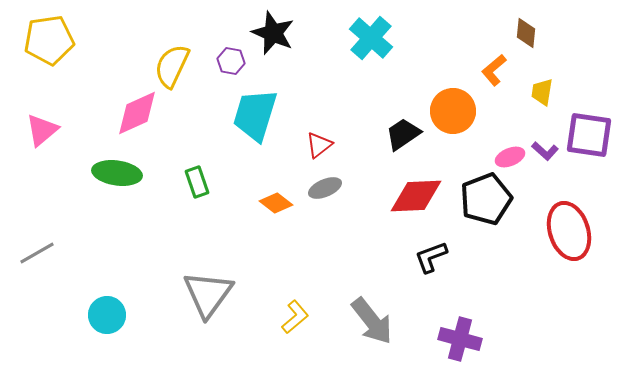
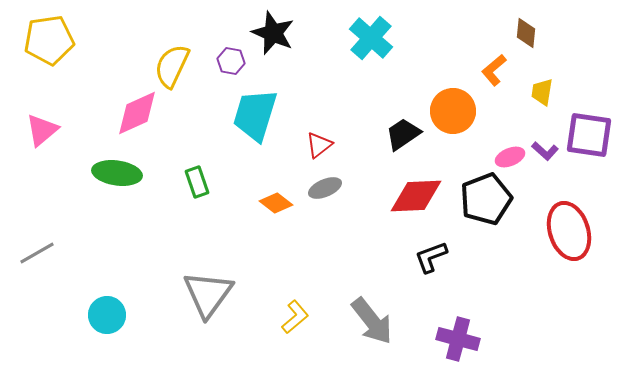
purple cross: moved 2 px left
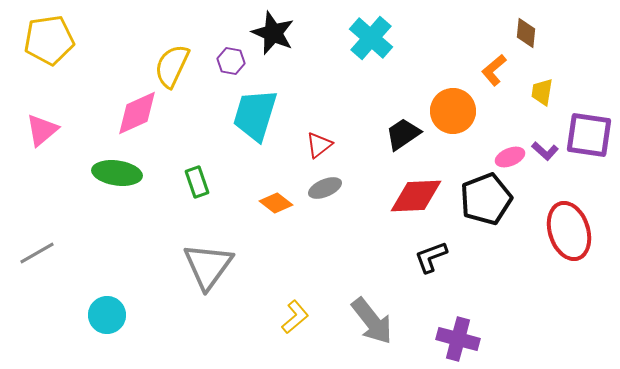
gray triangle: moved 28 px up
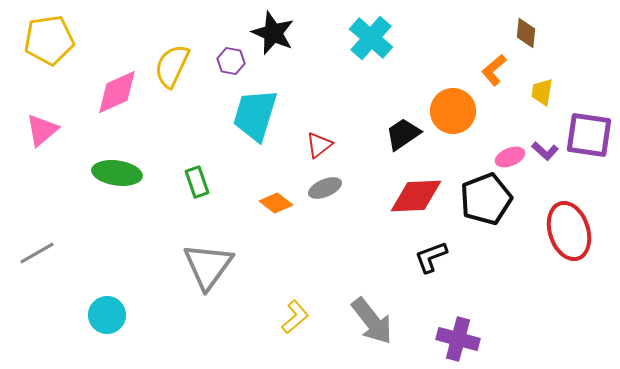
pink diamond: moved 20 px left, 21 px up
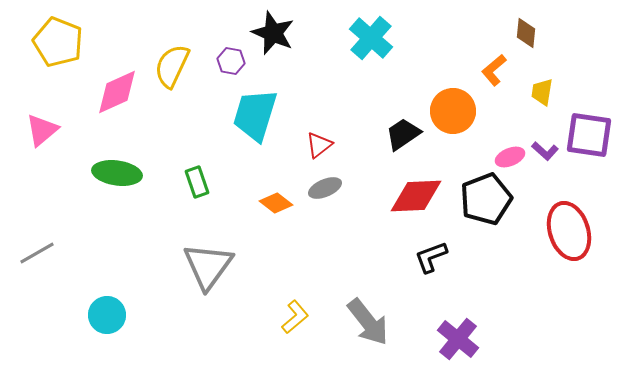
yellow pentagon: moved 9 px right, 2 px down; rotated 30 degrees clockwise
gray arrow: moved 4 px left, 1 px down
purple cross: rotated 24 degrees clockwise
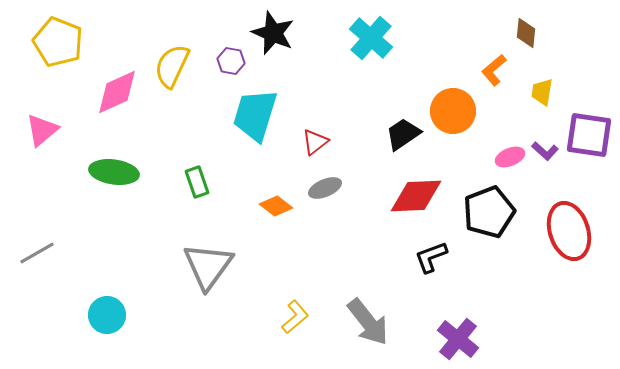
red triangle: moved 4 px left, 3 px up
green ellipse: moved 3 px left, 1 px up
black pentagon: moved 3 px right, 13 px down
orange diamond: moved 3 px down
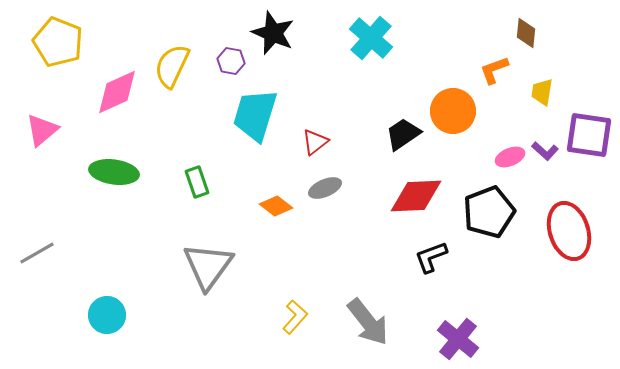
orange L-shape: rotated 20 degrees clockwise
yellow L-shape: rotated 8 degrees counterclockwise
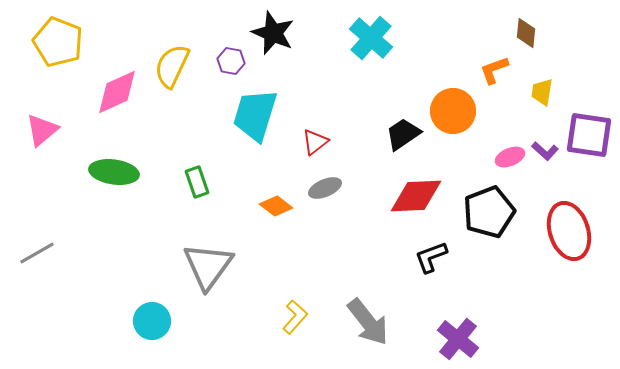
cyan circle: moved 45 px right, 6 px down
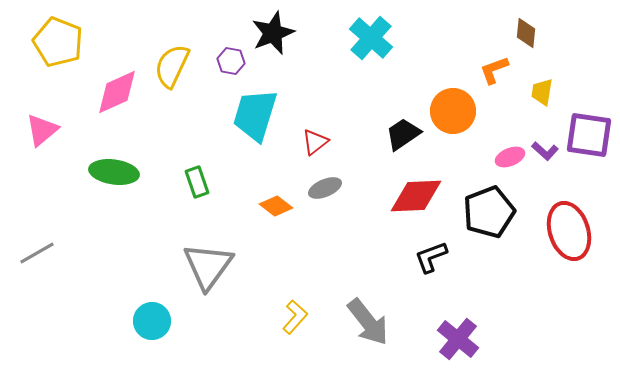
black star: rotated 27 degrees clockwise
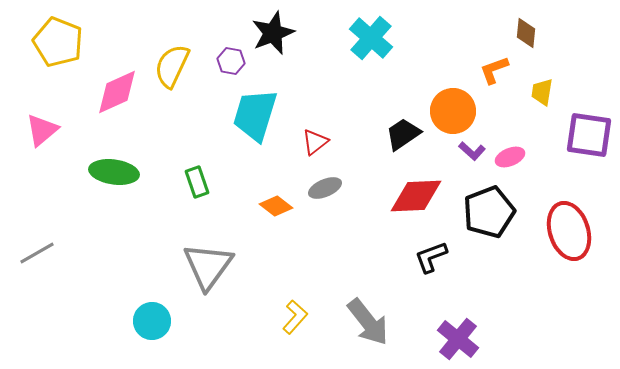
purple L-shape: moved 73 px left
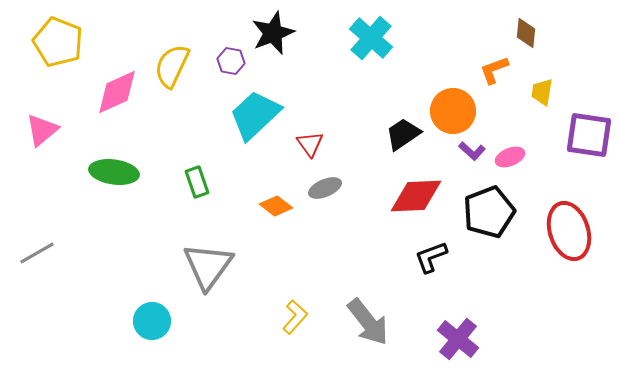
cyan trapezoid: rotated 30 degrees clockwise
red triangle: moved 5 px left, 2 px down; rotated 28 degrees counterclockwise
